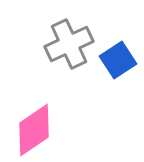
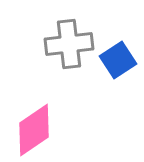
gray cross: rotated 18 degrees clockwise
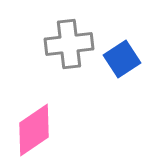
blue square: moved 4 px right, 1 px up
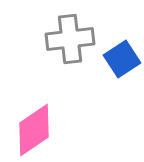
gray cross: moved 1 px right, 5 px up
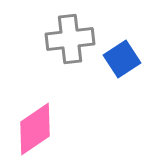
pink diamond: moved 1 px right, 1 px up
